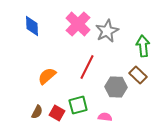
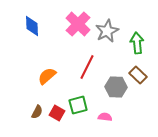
green arrow: moved 6 px left, 3 px up
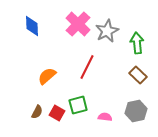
gray hexagon: moved 20 px right, 24 px down; rotated 15 degrees counterclockwise
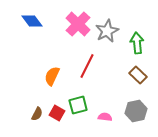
blue diamond: moved 5 px up; rotated 35 degrees counterclockwise
red line: moved 1 px up
orange semicircle: moved 5 px right; rotated 24 degrees counterclockwise
brown semicircle: moved 2 px down
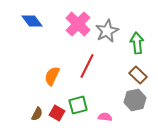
gray hexagon: moved 1 px left, 11 px up
